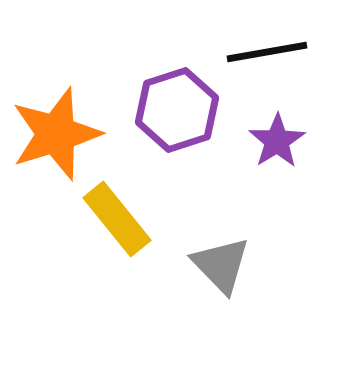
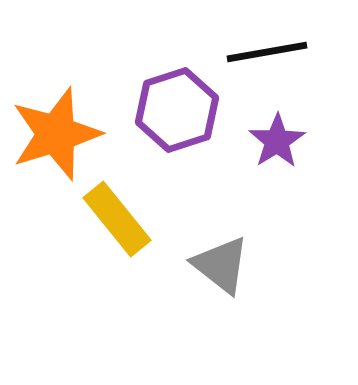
gray triangle: rotated 8 degrees counterclockwise
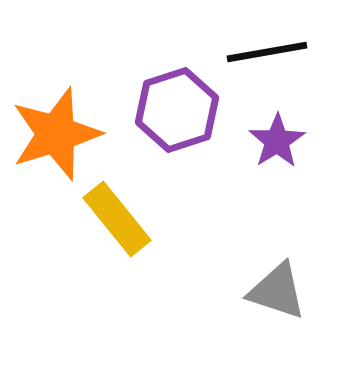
gray triangle: moved 56 px right, 26 px down; rotated 20 degrees counterclockwise
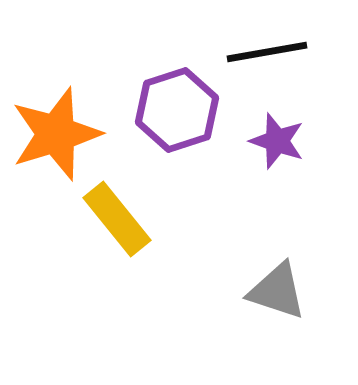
purple star: rotated 20 degrees counterclockwise
